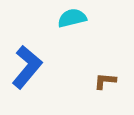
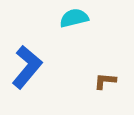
cyan semicircle: moved 2 px right
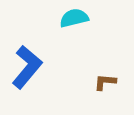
brown L-shape: moved 1 px down
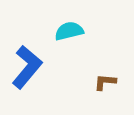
cyan semicircle: moved 5 px left, 13 px down
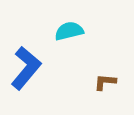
blue L-shape: moved 1 px left, 1 px down
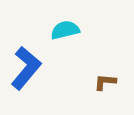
cyan semicircle: moved 4 px left, 1 px up
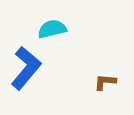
cyan semicircle: moved 13 px left, 1 px up
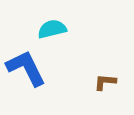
blue L-shape: rotated 66 degrees counterclockwise
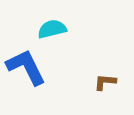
blue L-shape: moved 1 px up
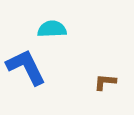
cyan semicircle: rotated 12 degrees clockwise
